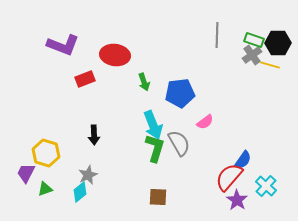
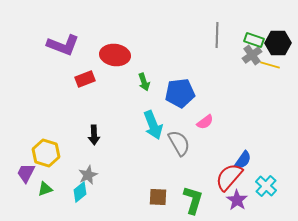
green L-shape: moved 38 px right, 52 px down
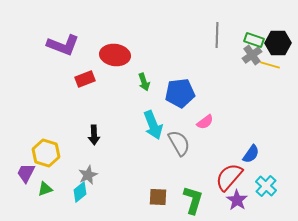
blue semicircle: moved 8 px right, 6 px up
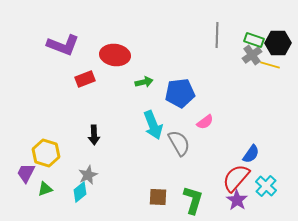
green arrow: rotated 84 degrees counterclockwise
red semicircle: moved 7 px right, 1 px down
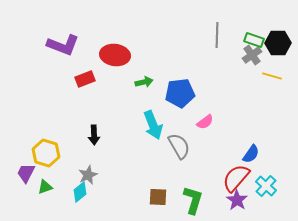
yellow line: moved 2 px right, 11 px down
gray semicircle: moved 3 px down
green triangle: moved 2 px up
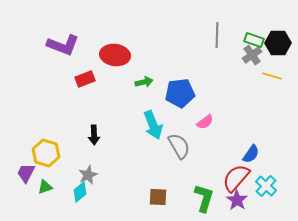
green L-shape: moved 11 px right, 2 px up
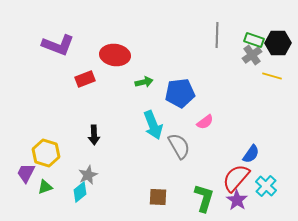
purple L-shape: moved 5 px left
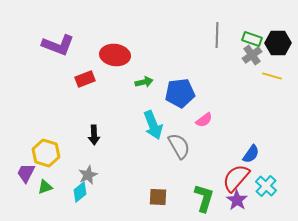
green rectangle: moved 2 px left, 1 px up
pink semicircle: moved 1 px left, 2 px up
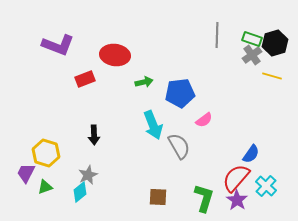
black hexagon: moved 3 px left; rotated 15 degrees counterclockwise
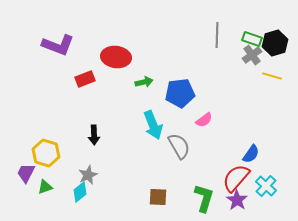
red ellipse: moved 1 px right, 2 px down
